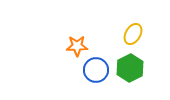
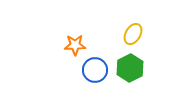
orange star: moved 2 px left, 1 px up
blue circle: moved 1 px left
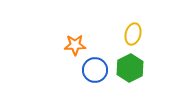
yellow ellipse: rotated 15 degrees counterclockwise
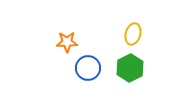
orange star: moved 8 px left, 3 px up
blue circle: moved 7 px left, 2 px up
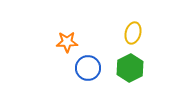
yellow ellipse: moved 1 px up
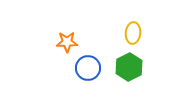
yellow ellipse: rotated 10 degrees counterclockwise
green hexagon: moved 1 px left, 1 px up
